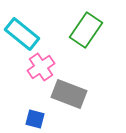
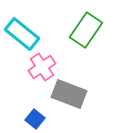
pink cross: moved 1 px right
blue square: rotated 24 degrees clockwise
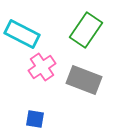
cyan rectangle: rotated 12 degrees counterclockwise
gray rectangle: moved 15 px right, 14 px up
blue square: rotated 30 degrees counterclockwise
